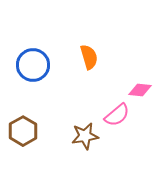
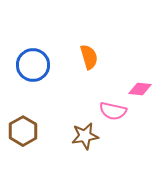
pink diamond: moved 1 px up
pink semicircle: moved 4 px left, 4 px up; rotated 52 degrees clockwise
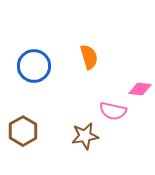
blue circle: moved 1 px right, 1 px down
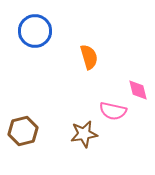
blue circle: moved 1 px right, 35 px up
pink diamond: moved 2 px left, 1 px down; rotated 70 degrees clockwise
brown hexagon: rotated 16 degrees clockwise
brown star: moved 1 px left, 2 px up
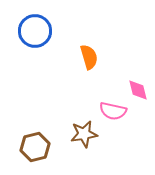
brown hexagon: moved 12 px right, 16 px down
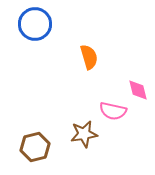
blue circle: moved 7 px up
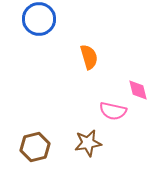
blue circle: moved 4 px right, 5 px up
brown star: moved 4 px right, 9 px down
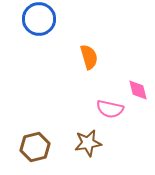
pink semicircle: moved 3 px left, 2 px up
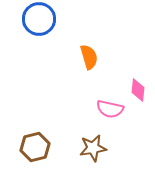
pink diamond: rotated 20 degrees clockwise
brown star: moved 5 px right, 5 px down
